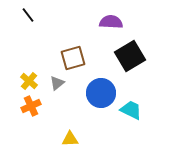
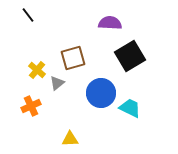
purple semicircle: moved 1 px left, 1 px down
yellow cross: moved 8 px right, 11 px up
cyan trapezoid: moved 1 px left, 2 px up
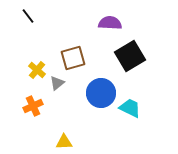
black line: moved 1 px down
orange cross: moved 2 px right
yellow triangle: moved 6 px left, 3 px down
